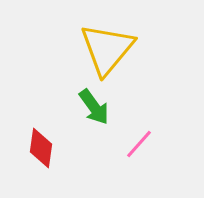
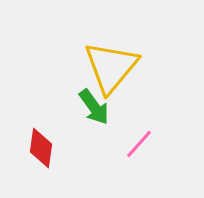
yellow triangle: moved 4 px right, 18 px down
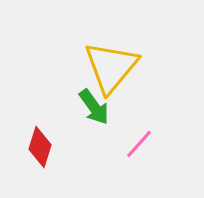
red diamond: moved 1 px left, 1 px up; rotated 9 degrees clockwise
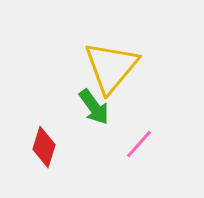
red diamond: moved 4 px right
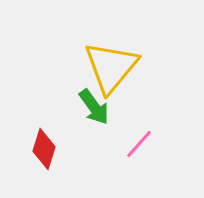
red diamond: moved 2 px down
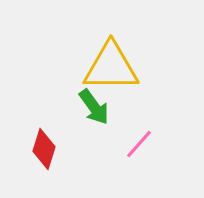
yellow triangle: rotated 50 degrees clockwise
